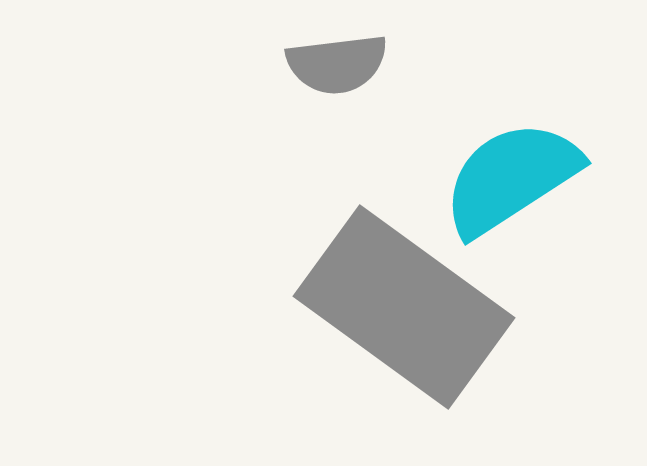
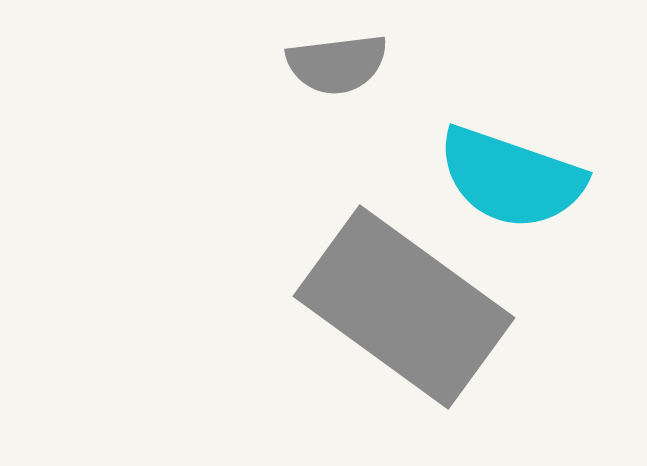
cyan semicircle: rotated 128 degrees counterclockwise
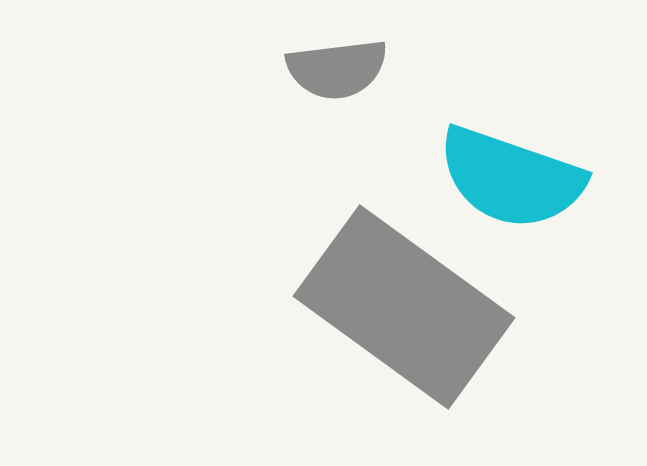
gray semicircle: moved 5 px down
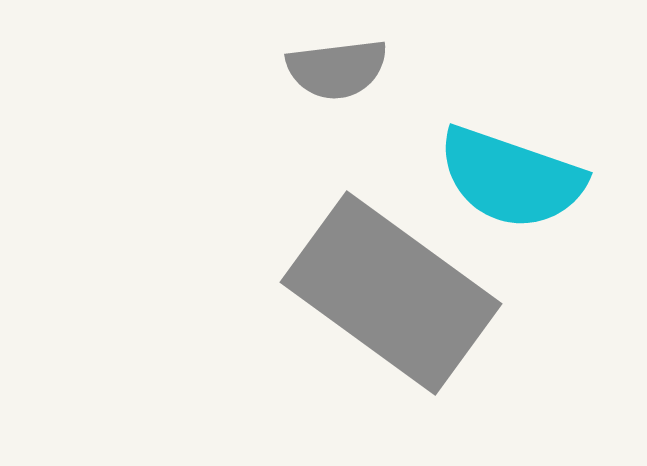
gray rectangle: moved 13 px left, 14 px up
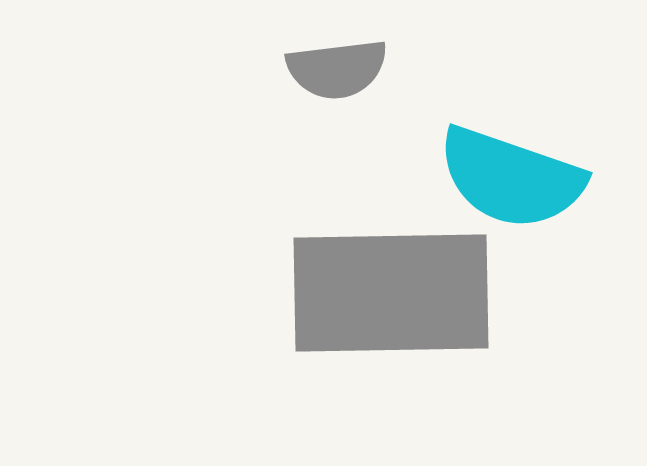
gray rectangle: rotated 37 degrees counterclockwise
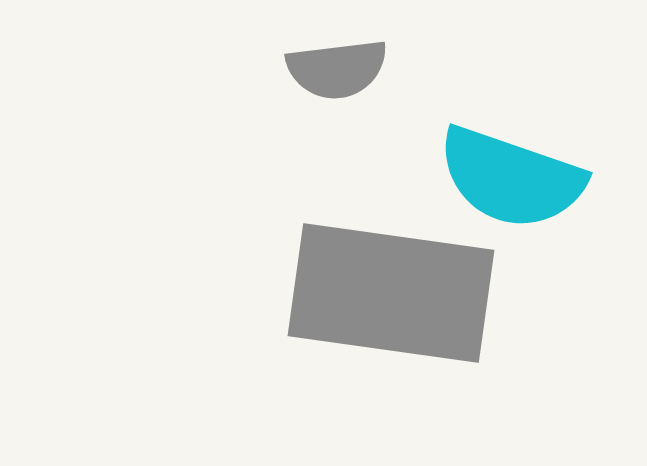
gray rectangle: rotated 9 degrees clockwise
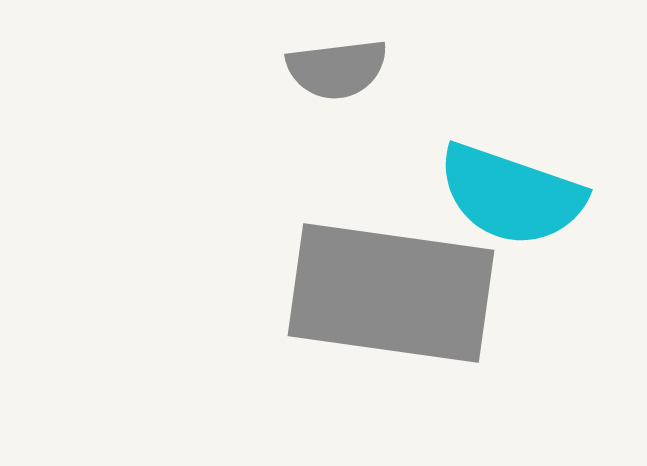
cyan semicircle: moved 17 px down
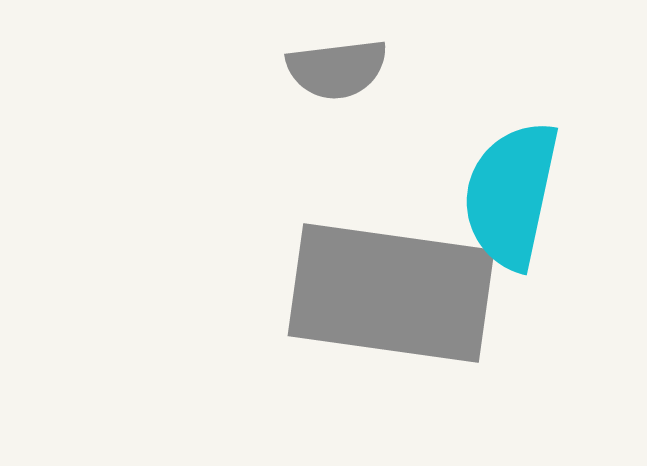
cyan semicircle: rotated 83 degrees clockwise
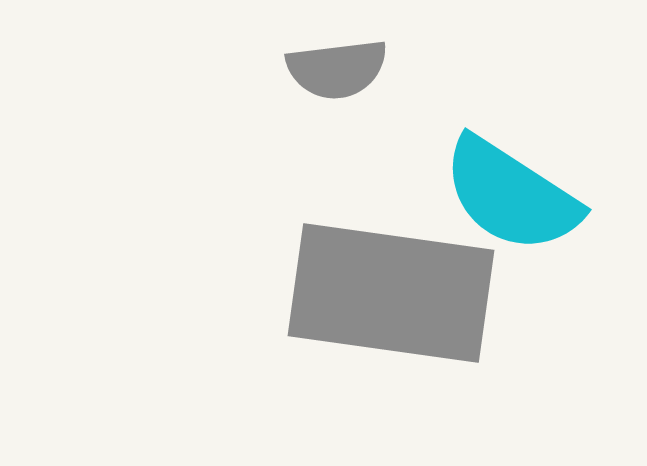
cyan semicircle: rotated 69 degrees counterclockwise
